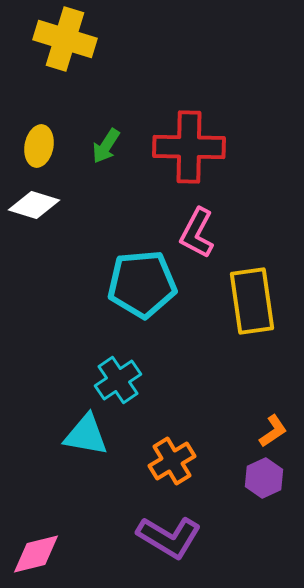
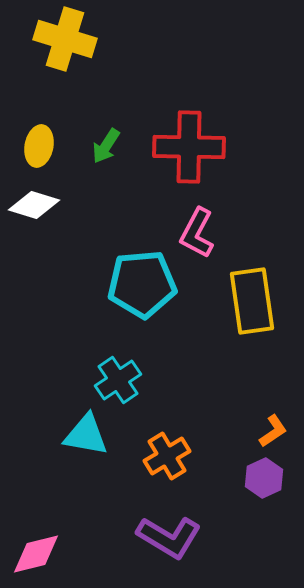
orange cross: moved 5 px left, 5 px up
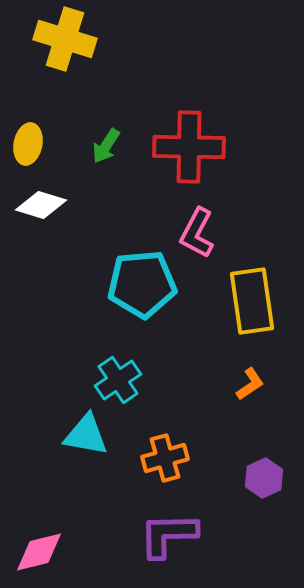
yellow ellipse: moved 11 px left, 2 px up
white diamond: moved 7 px right
orange L-shape: moved 23 px left, 47 px up
orange cross: moved 2 px left, 2 px down; rotated 15 degrees clockwise
purple L-shape: moved 1 px left, 2 px up; rotated 148 degrees clockwise
pink diamond: moved 3 px right, 2 px up
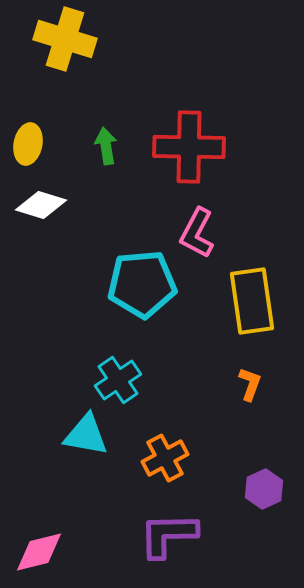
green arrow: rotated 138 degrees clockwise
orange L-shape: rotated 36 degrees counterclockwise
orange cross: rotated 12 degrees counterclockwise
purple hexagon: moved 11 px down
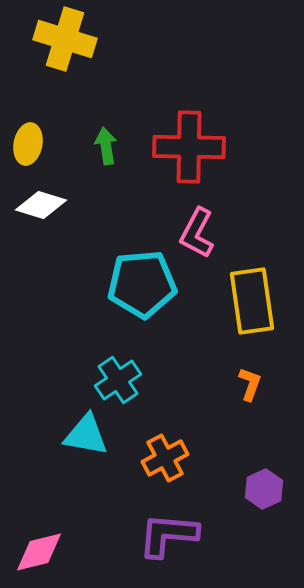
purple L-shape: rotated 6 degrees clockwise
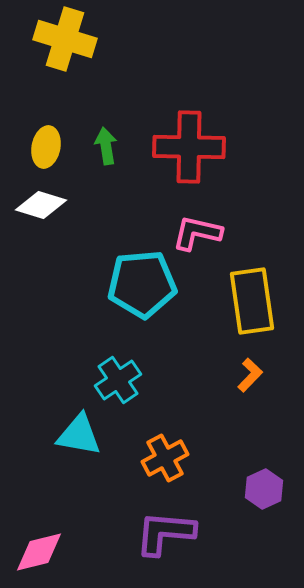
yellow ellipse: moved 18 px right, 3 px down
pink L-shape: rotated 75 degrees clockwise
orange L-shape: moved 9 px up; rotated 24 degrees clockwise
cyan triangle: moved 7 px left
purple L-shape: moved 3 px left, 2 px up
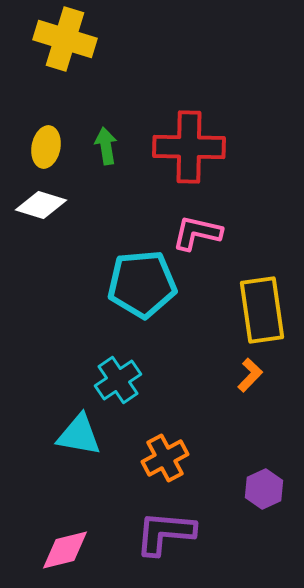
yellow rectangle: moved 10 px right, 9 px down
pink diamond: moved 26 px right, 2 px up
